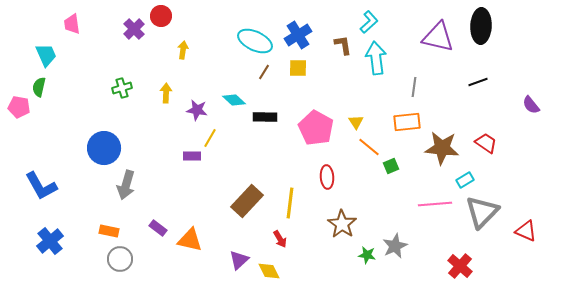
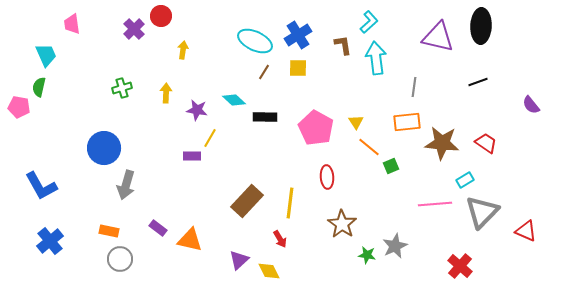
brown star at (442, 148): moved 5 px up
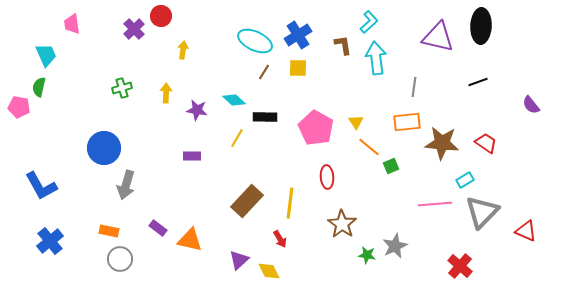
yellow line at (210, 138): moved 27 px right
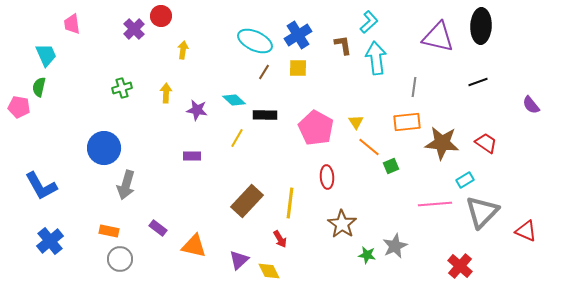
black rectangle at (265, 117): moved 2 px up
orange triangle at (190, 240): moved 4 px right, 6 px down
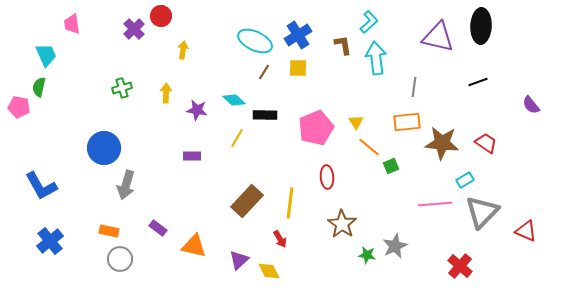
pink pentagon at (316, 128): rotated 20 degrees clockwise
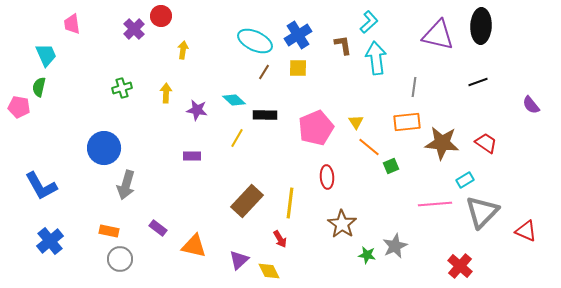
purple triangle at (438, 37): moved 2 px up
